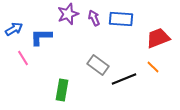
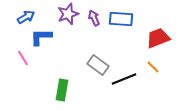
blue arrow: moved 12 px right, 12 px up
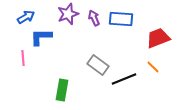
pink line: rotated 28 degrees clockwise
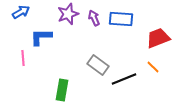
blue arrow: moved 5 px left, 5 px up
